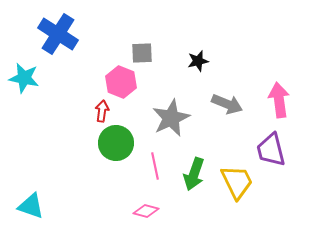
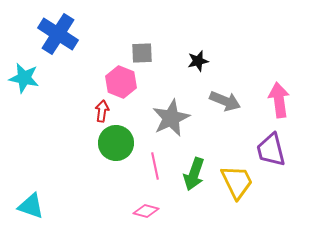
gray arrow: moved 2 px left, 3 px up
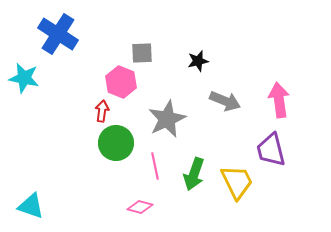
gray star: moved 4 px left, 1 px down
pink diamond: moved 6 px left, 4 px up
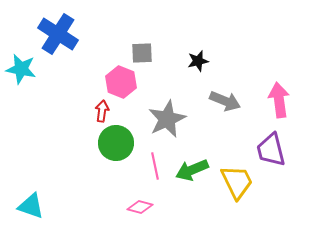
cyan star: moved 3 px left, 9 px up
green arrow: moved 2 px left, 4 px up; rotated 48 degrees clockwise
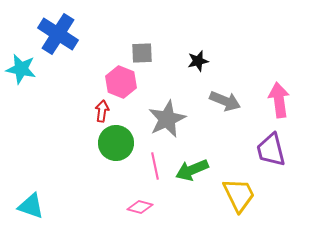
yellow trapezoid: moved 2 px right, 13 px down
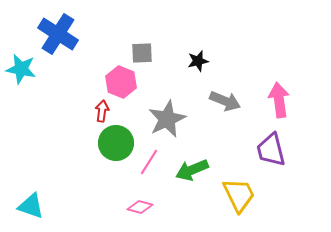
pink line: moved 6 px left, 4 px up; rotated 44 degrees clockwise
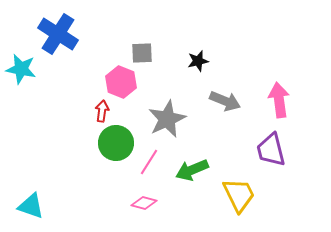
pink diamond: moved 4 px right, 4 px up
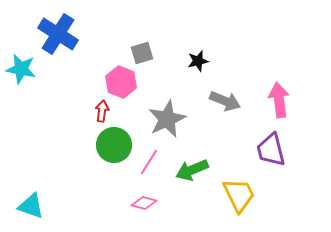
gray square: rotated 15 degrees counterclockwise
green circle: moved 2 px left, 2 px down
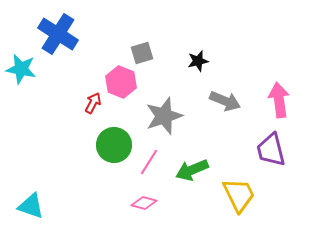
red arrow: moved 9 px left, 8 px up; rotated 20 degrees clockwise
gray star: moved 3 px left, 3 px up; rotated 6 degrees clockwise
